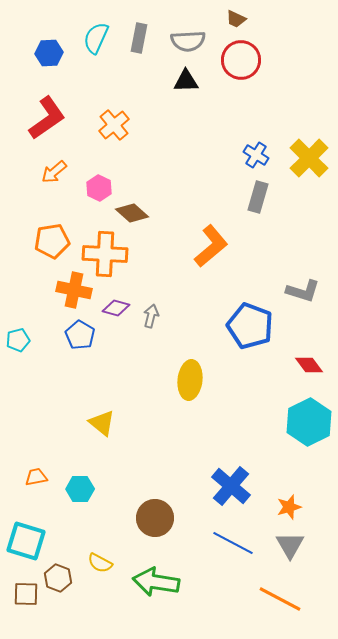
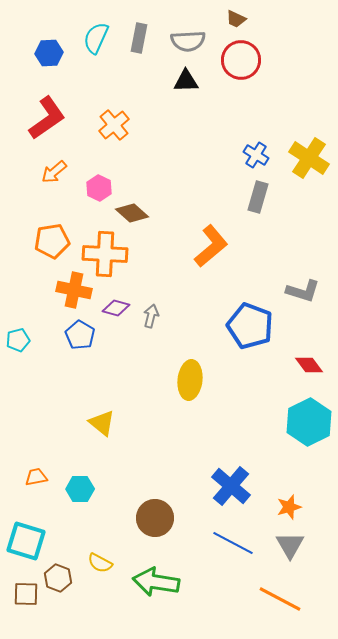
yellow cross at (309, 158): rotated 12 degrees counterclockwise
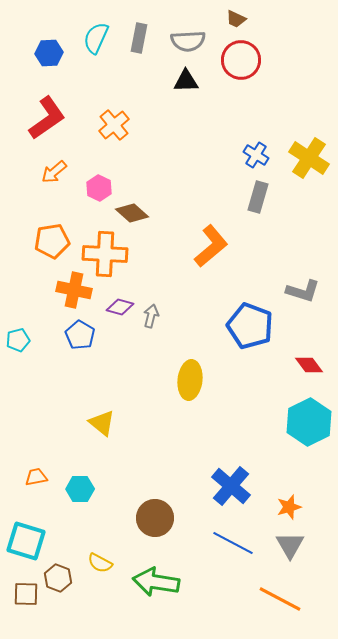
purple diamond at (116, 308): moved 4 px right, 1 px up
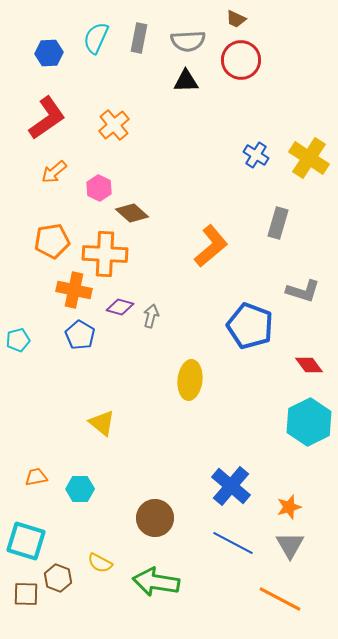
gray rectangle at (258, 197): moved 20 px right, 26 px down
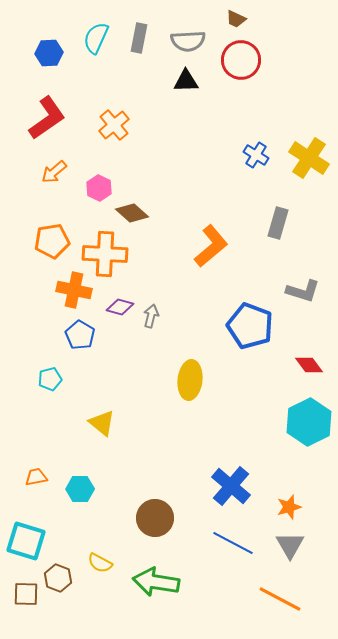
cyan pentagon at (18, 340): moved 32 px right, 39 px down
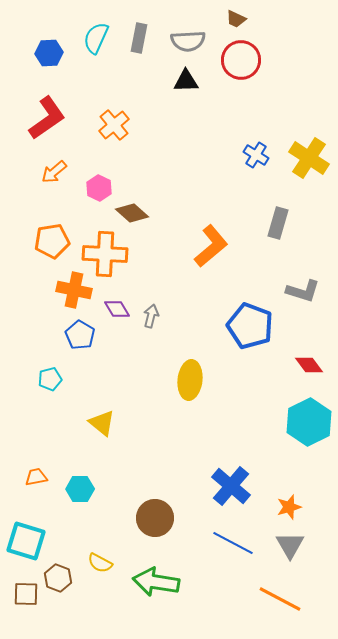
purple diamond at (120, 307): moved 3 px left, 2 px down; rotated 44 degrees clockwise
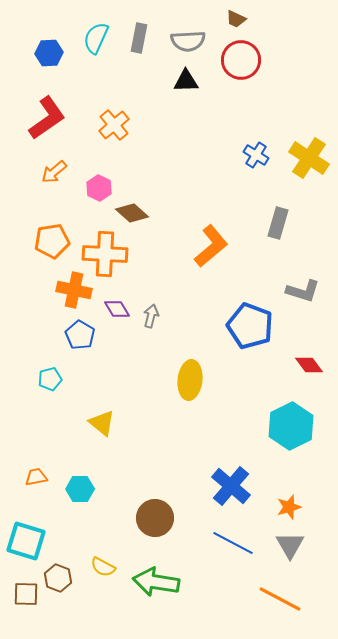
cyan hexagon at (309, 422): moved 18 px left, 4 px down
yellow semicircle at (100, 563): moved 3 px right, 4 px down
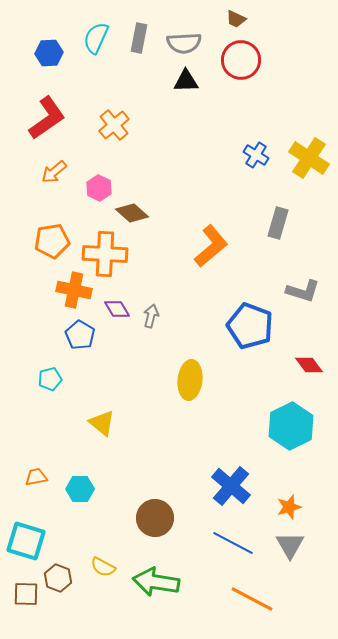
gray semicircle at (188, 41): moved 4 px left, 2 px down
orange line at (280, 599): moved 28 px left
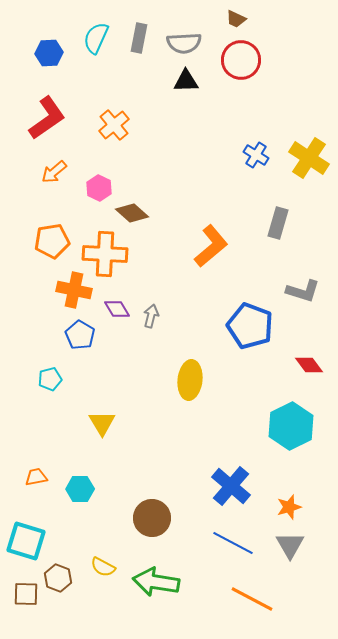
yellow triangle at (102, 423): rotated 20 degrees clockwise
brown circle at (155, 518): moved 3 px left
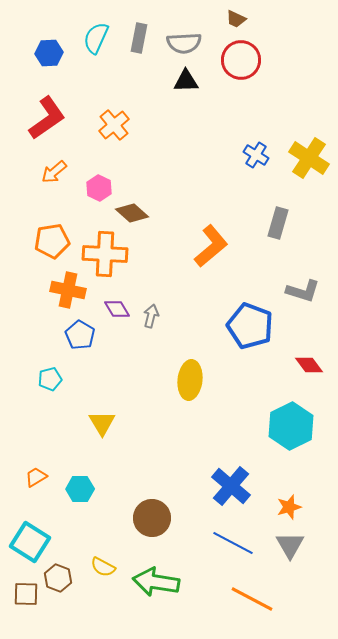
orange cross at (74, 290): moved 6 px left
orange trapezoid at (36, 477): rotated 20 degrees counterclockwise
cyan square at (26, 541): moved 4 px right, 1 px down; rotated 15 degrees clockwise
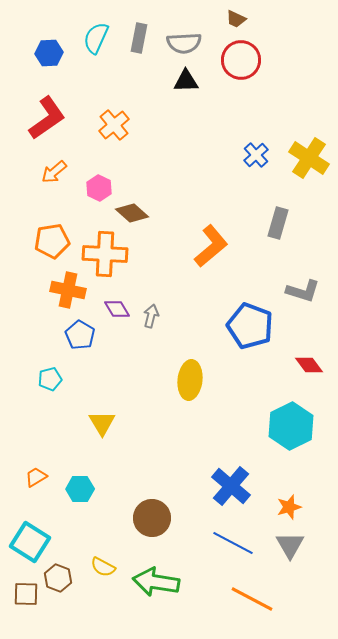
blue cross at (256, 155): rotated 15 degrees clockwise
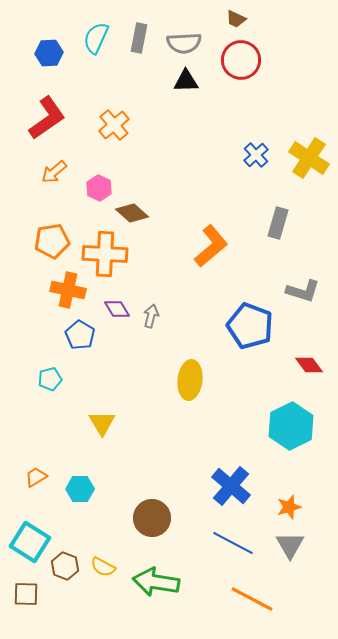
brown hexagon at (58, 578): moved 7 px right, 12 px up
